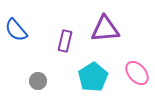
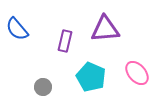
blue semicircle: moved 1 px right, 1 px up
cyan pentagon: moved 2 px left; rotated 16 degrees counterclockwise
gray circle: moved 5 px right, 6 px down
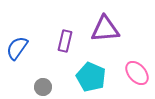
blue semicircle: moved 19 px down; rotated 75 degrees clockwise
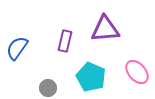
pink ellipse: moved 1 px up
gray circle: moved 5 px right, 1 px down
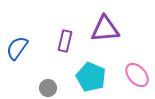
pink ellipse: moved 3 px down
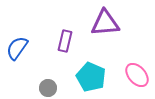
purple triangle: moved 6 px up
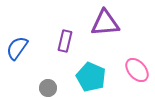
pink ellipse: moved 5 px up
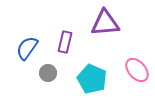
purple rectangle: moved 1 px down
blue semicircle: moved 10 px right
cyan pentagon: moved 1 px right, 2 px down
gray circle: moved 15 px up
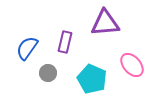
pink ellipse: moved 5 px left, 5 px up
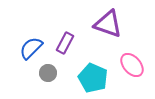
purple triangle: moved 3 px right, 1 px down; rotated 24 degrees clockwise
purple rectangle: moved 1 px down; rotated 15 degrees clockwise
blue semicircle: moved 4 px right; rotated 10 degrees clockwise
cyan pentagon: moved 1 px right, 1 px up
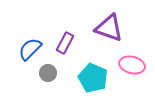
purple triangle: moved 1 px right, 4 px down
blue semicircle: moved 1 px left, 1 px down
pink ellipse: rotated 35 degrees counterclockwise
